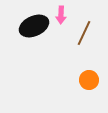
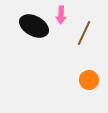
black ellipse: rotated 52 degrees clockwise
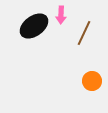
black ellipse: rotated 64 degrees counterclockwise
orange circle: moved 3 px right, 1 px down
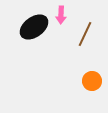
black ellipse: moved 1 px down
brown line: moved 1 px right, 1 px down
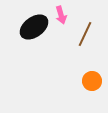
pink arrow: rotated 18 degrees counterclockwise
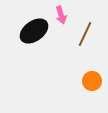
black ellipse: moved 4 px down
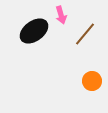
brown line: rotated 15 degrees clockwise
